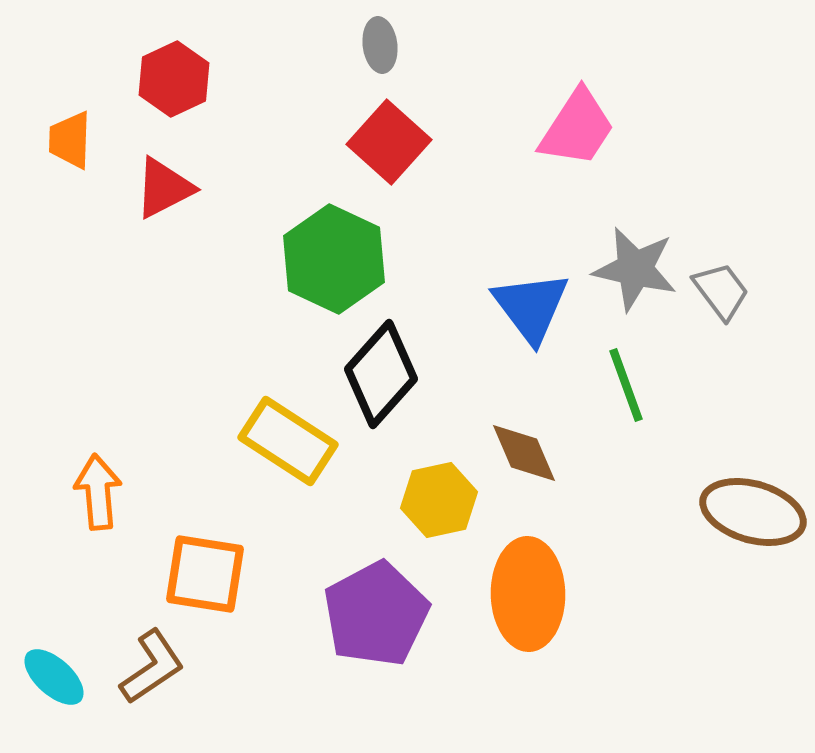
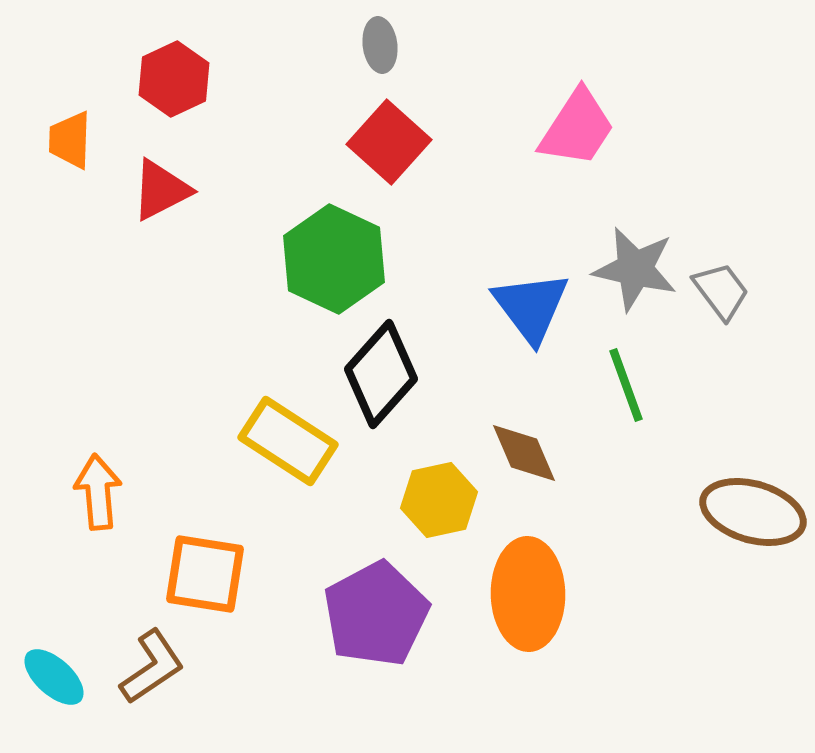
red triangle: moved 3 px left, 2 px down
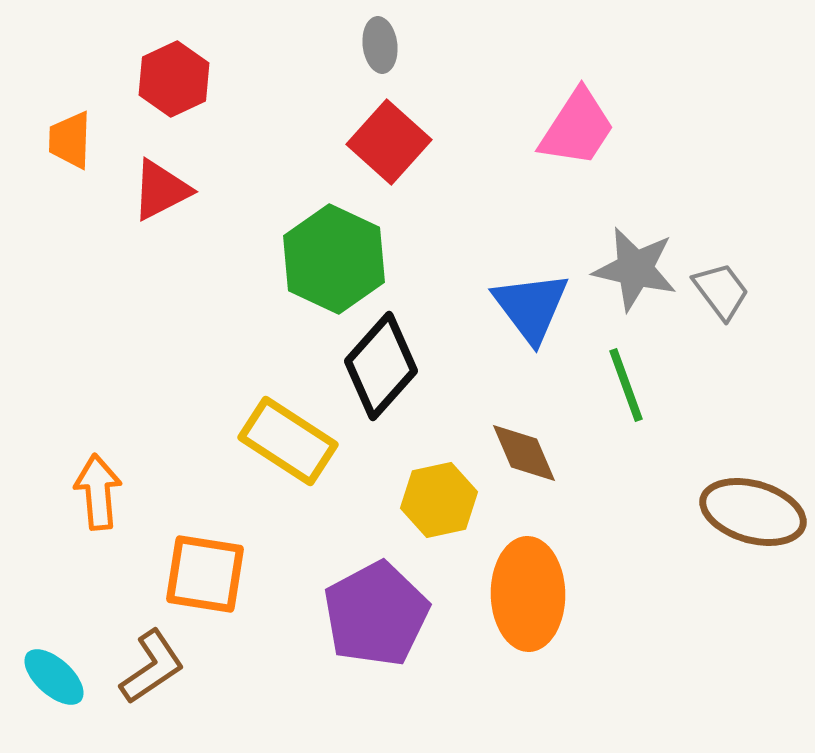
black diamond: moved 8 px up
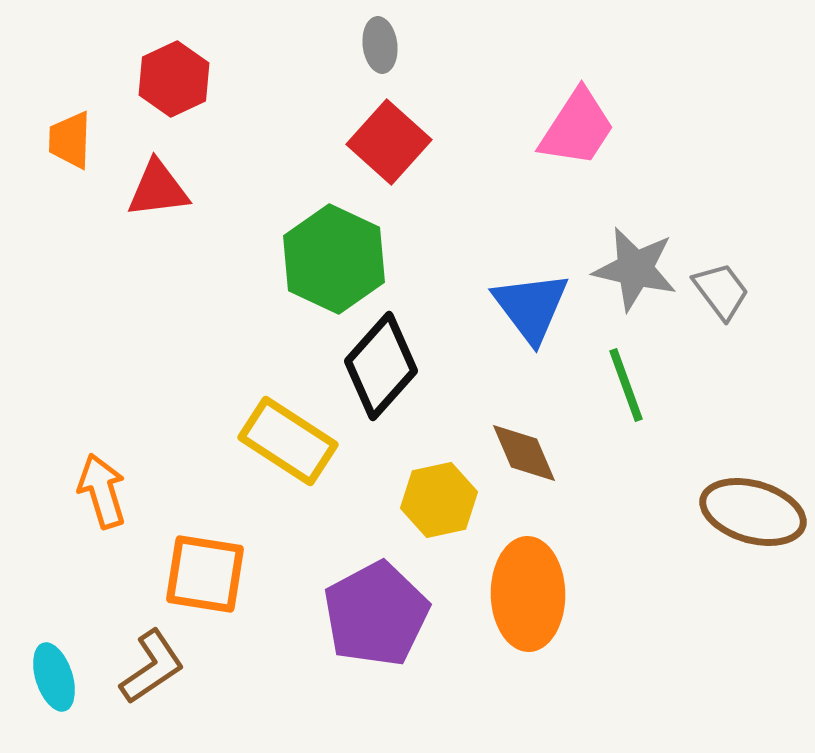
red triangle: moved 3 px left, 1 px up; rotated 20 degrees clockwise
orange arrow: moved 4 px right, 1 px up; rotated 12 degrees counterclockwise
cyan ellipse: rotated 30 degrees clockwise
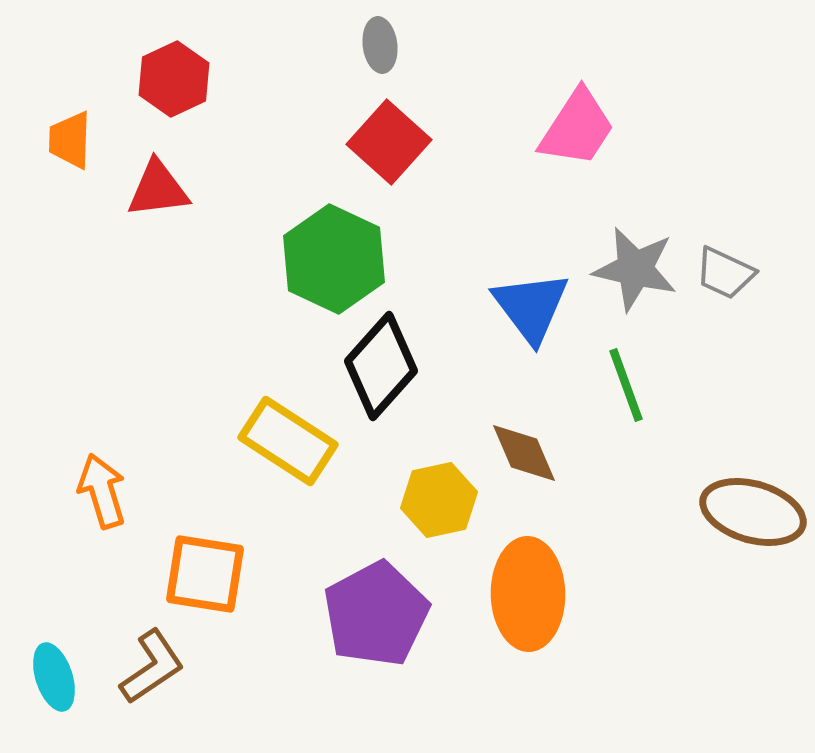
gray trapezoid: moved 4 px right, 18 px up; rotated 152 degrees clockwise
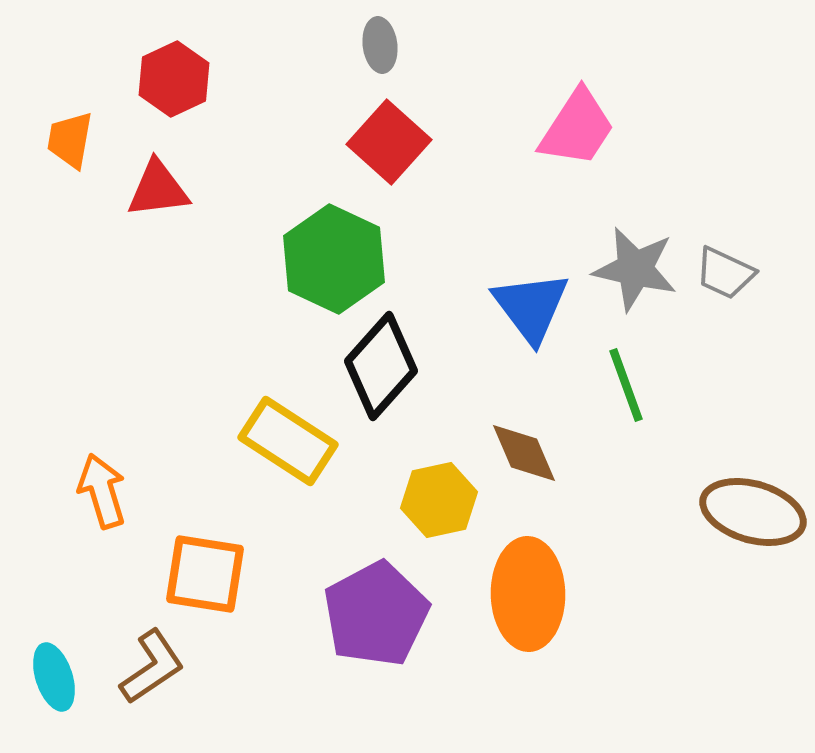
orange trapezoid: rotated 8 degrees clockwise
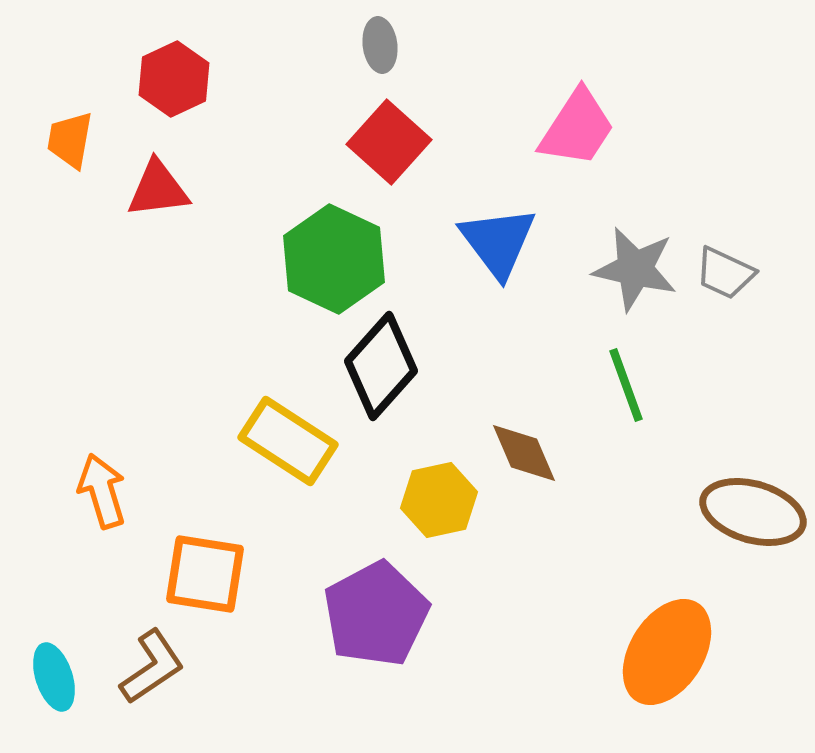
blue triangle: moved 33 px left, 65 px up
orange ellipse: moved 139 px right, 58 px down; rotated 33 degrees clockwise
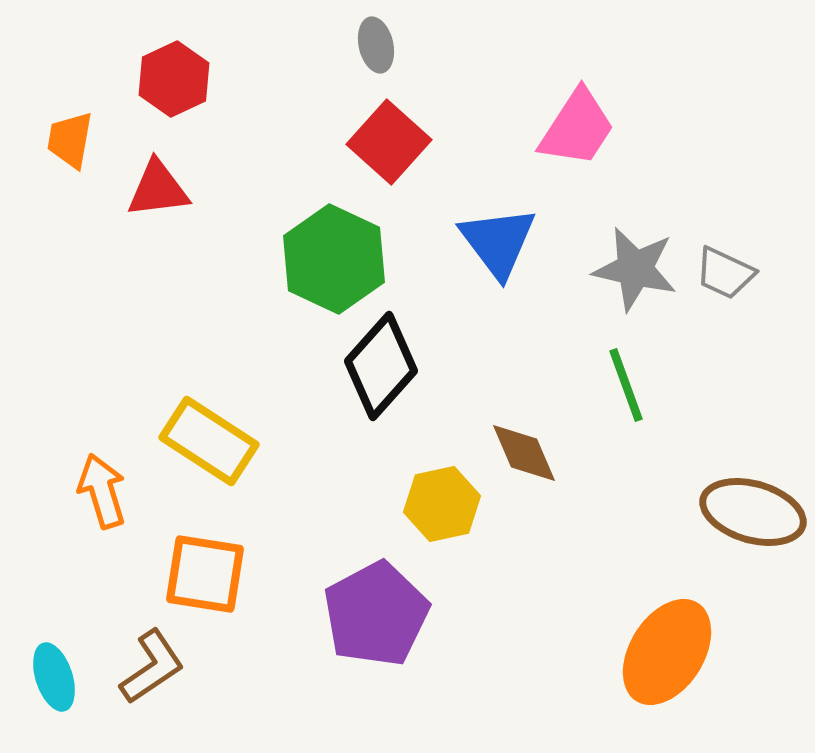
gray ellipse: moved 4 px left; rotated 6 degrees counterclockwise
yellow rectangle: moved 79 px left
yellow hexagon: moved 3 px right, 4 px down
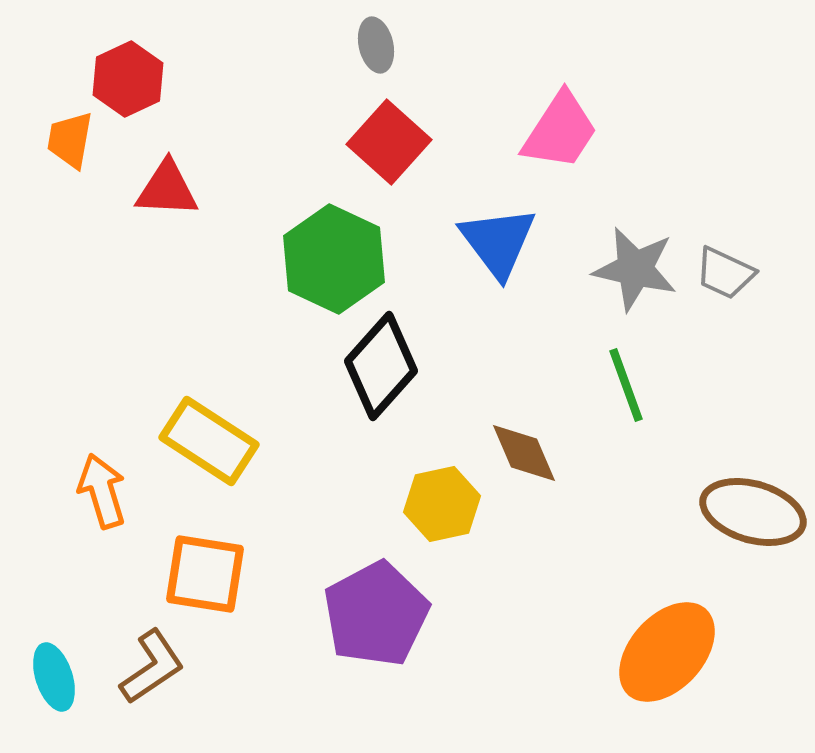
red hexagon: moved 46 px left
pink trapezoid: moved 17 px left, 3 px down
red triangle: moved 9 px right; rotated 10 degrees clockwise
orange ellipse: rotated 10 degrees clockwise
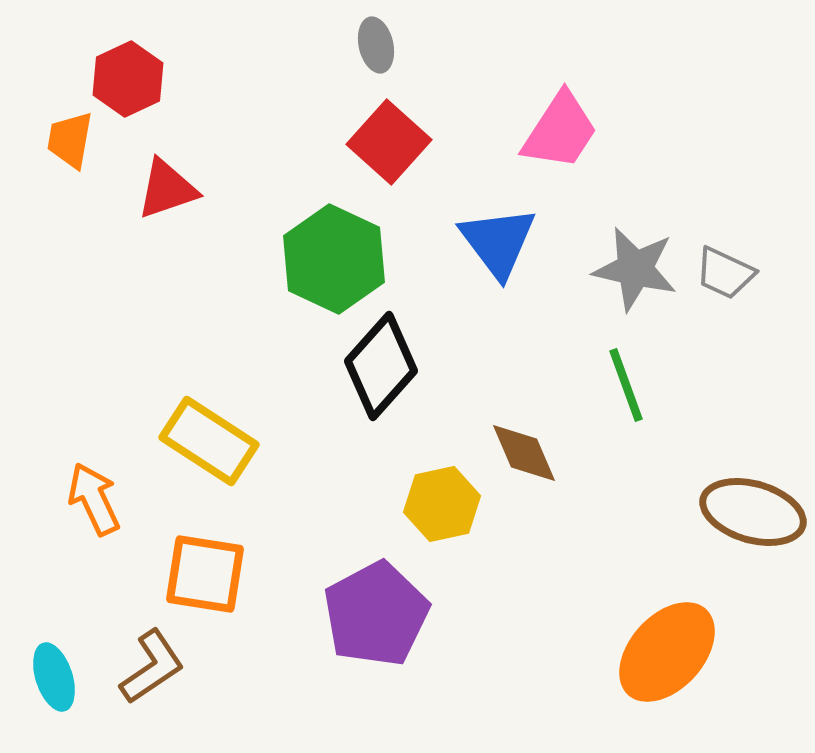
red triangle: rotated 22 degrees counterclockwise
orange arrow: moved 8 px left, 8 px down; rotated 8 degrees counterclockwise
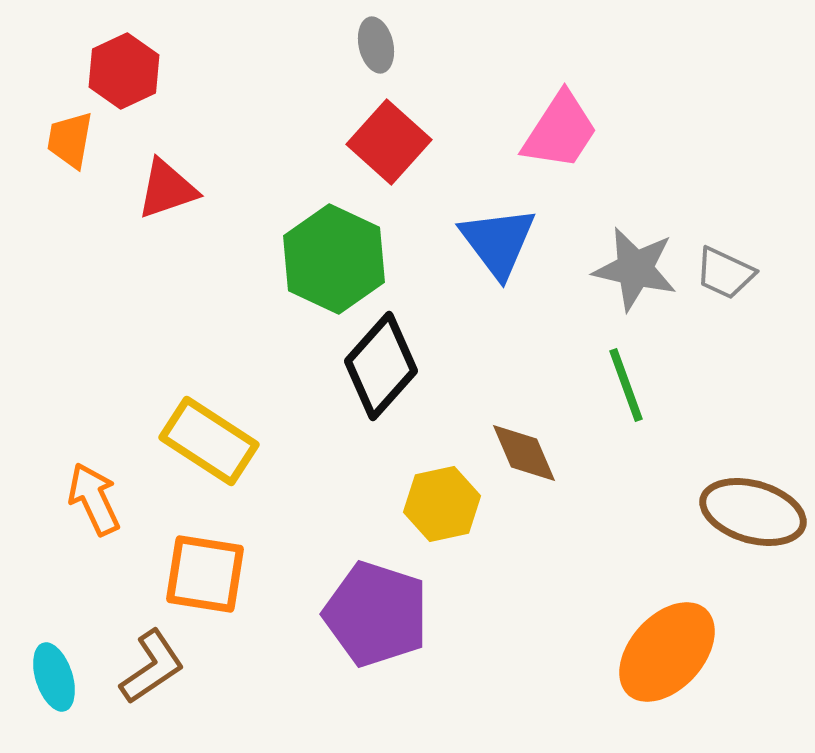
red hexagon: moved 4 px left, 8 px up
purple pentagon: rotated 26 degrees counterclockwise
